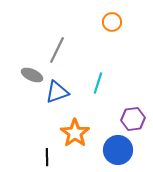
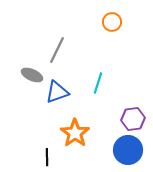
blue circle: moved 10 px right
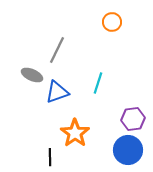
black line: moved 3 px right
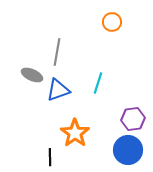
gray line: moved 2 px down; rotated 16 degrees counterclockwise
blue triangle: moved 1 px right, 2 px up
